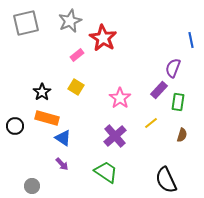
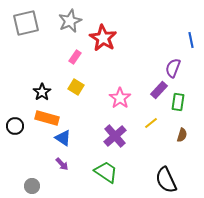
pink rectangle: moved 2 px left, 2 px down; rotated 16 degrees counterclockwise
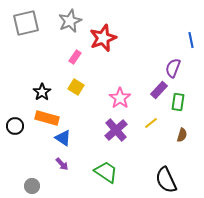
red star: rotated 20 degrees clockwise
purple cross: moved 1 px right, 6 px up
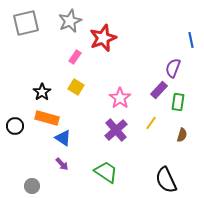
yellow line: rotated 16 degrees counterclockwise
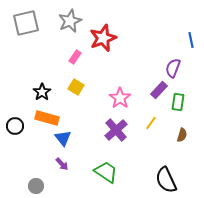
blue triangle: rotated 18 degrees clockwise
gray circle: moved 4 px right
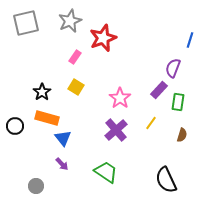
blue line: moved 1 px left; rotated 28 degrees clockwise
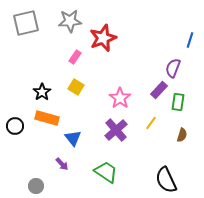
gray star: rotated 20 degrees clockwise
blue triangle: moved 10 px right
